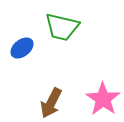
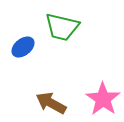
blue ellipse: moved 1 px right, 1 px up
brown arrow: rotated 92 degrees clockwise
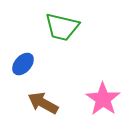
blue ellipse: moved 17 px down; rotated 10 degrees counterclockwise
brown arrow: moved 8 px left
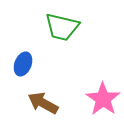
blue ellipse: rotated 20 degrees counterclockwise
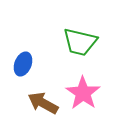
green trapezoid: moved 18 px right, 15 px down
pink star: moved 20 px left, 6 px up
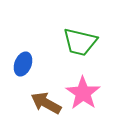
brown arrow: moved 3 px right
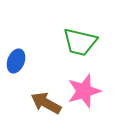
blue ellipse: moved 7 px left, 3 px up
pink star: moved 1 px right, 2 px up; rotated 20 degrees clockwise
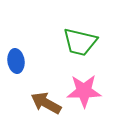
blue ellipse: rotated 30 degrees counterclockwise
pink star: rotated 16 degrees clockwise
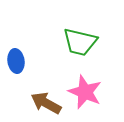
pink star: moved 1 px right, 1 px down; rotated 24 degrees clockwise
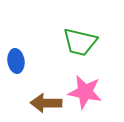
pink star: rotated 12 degrees counterclockwise
brown arrow: rotated 28 degrees counterclockwise
